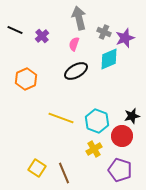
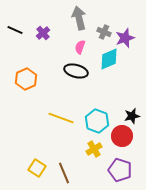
purple cross: moved 1 px right, 3 px up
pink semicircle: moved 6 px right, 3 px down
black ellipse: rotated 45 degrees clockwise
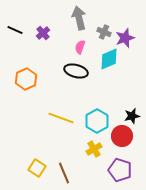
cyan hexagon: rotated 10 degrees clockwise
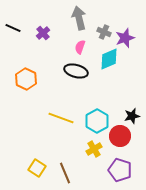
black line: moved 2 px left, 2 px up
orange hexagon: rotated 10 degrees counterclockwise
red circle: moved 2 px left
brown line: moved 1 px right
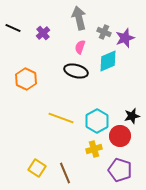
cyan diamond: moved 1 px left, 2 px down
yellow cross: rotated 14 degrees clockwise
